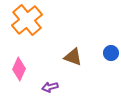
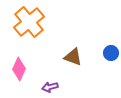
orange cross: moved 2 px right, 2 px down
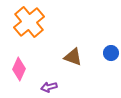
purple arrow: moved 1 px left
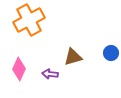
orange cross: moved 2 px up; rotated 12 degrees clockwise
brown triangle: rotated 36 degrees counterclockwise
purple arrow: moved 1 px right, 13 px up; rotated 21 degrees clockwise
